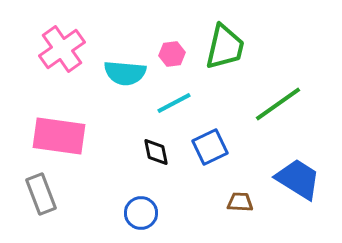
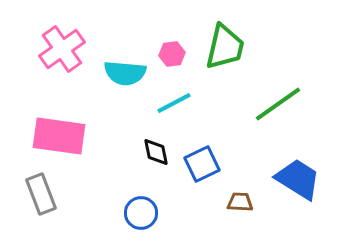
blue square: moved 8 px left, 17 px down
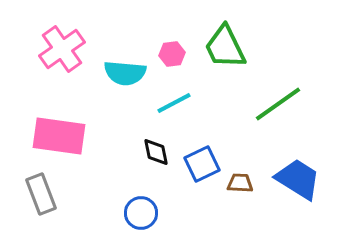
green trapezoid: rotated 141 degrees clockwise
brown trapezoid: moved 19 px up
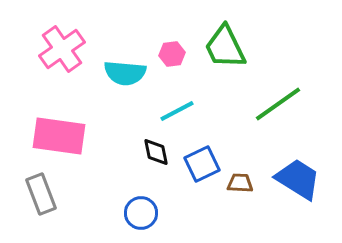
cyan line: moved 3 px right, 8 px down
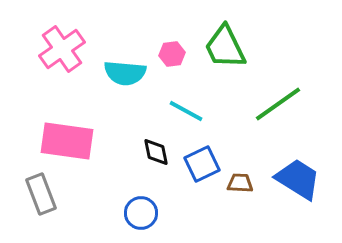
cyan line: moved 9 px right; rotated 57 degrees clockwise
pink rectangle: moved 8 px right, 5 px down
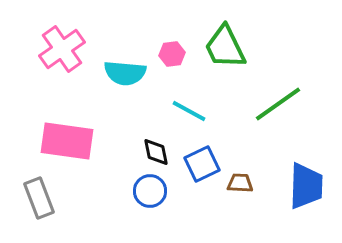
cyan line: moved 3 px right
blue trapezoid: moved 8 px right, 7 px down; rotated 60 degrees clockwise
gray rectangle: moved 2 px left, 4 px down
blue circle: moved 9 px right, 22 px up
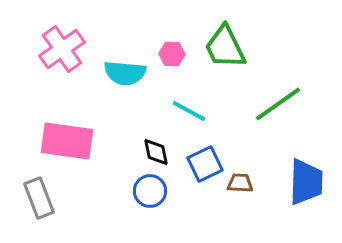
pink hexagon: rotated 10 degrees clockwise
blue square: moved 3 px right
blue trapezoid: moved 4 px up
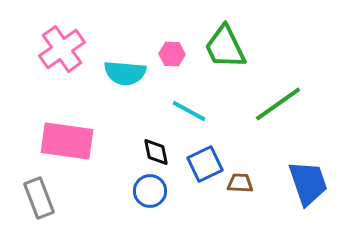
blue trapezoid: moved 2 px right, 1 px down; rotated 21 degrees counterclockwise
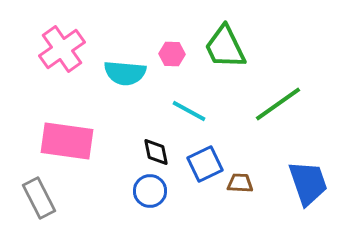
gray rectangle: rotated 6 degrees counterclockwise
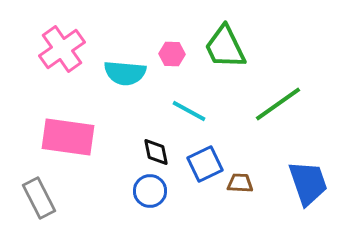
pink rectangle: moved 1 px right, 4 px up
